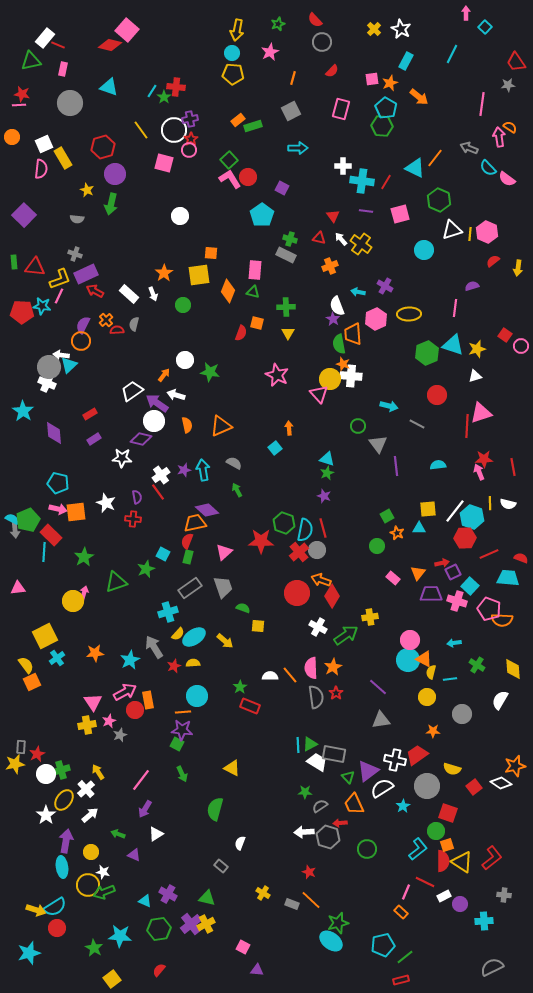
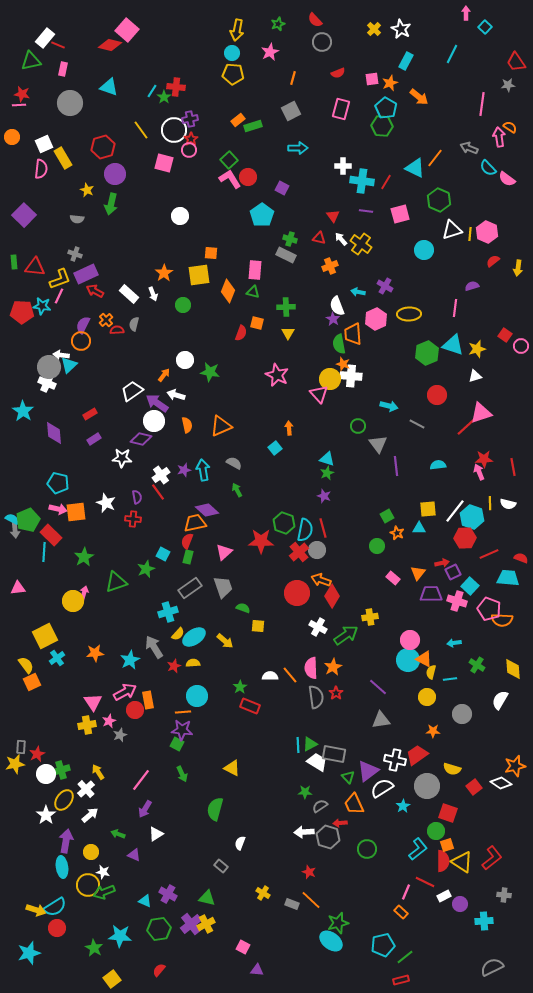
red semicircle at (332, 71): moved 6 px right, 2 px down; rotated 24 degrees clockwise
red line at (467, 426): rotated 45 degrees clockwise
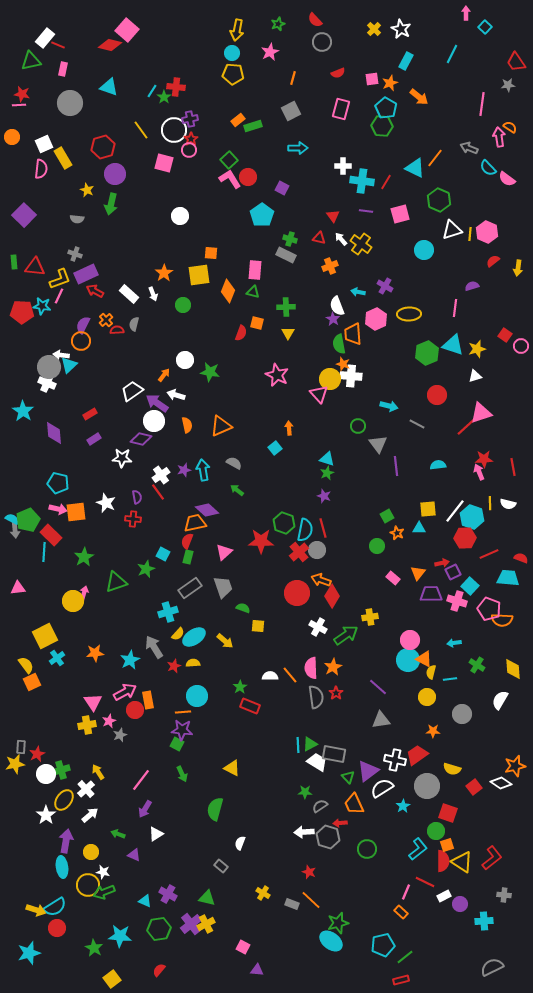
green arrow at (237, 490): rotated 24 degrees counterclockwise
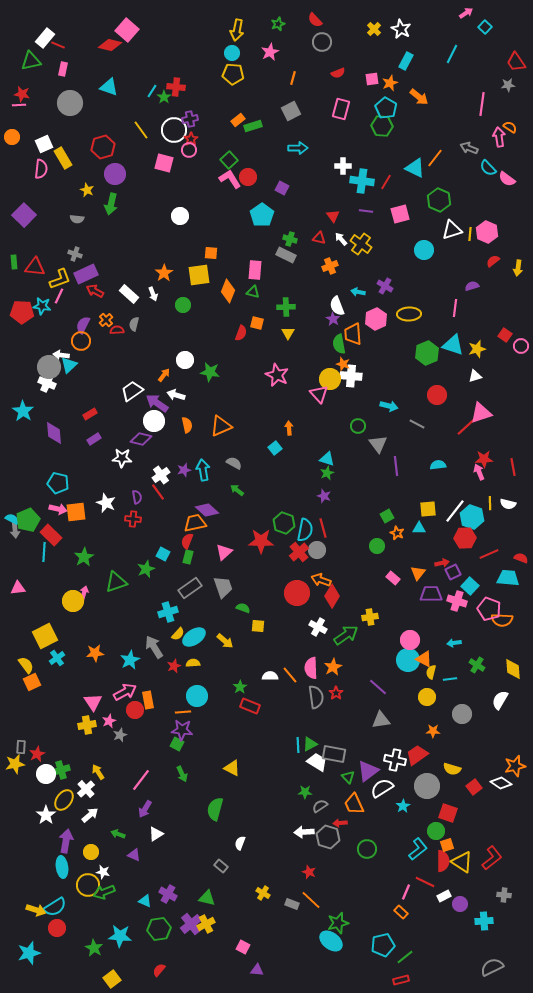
pink arrow at (466, 13): rotated 56 degrees clockwise
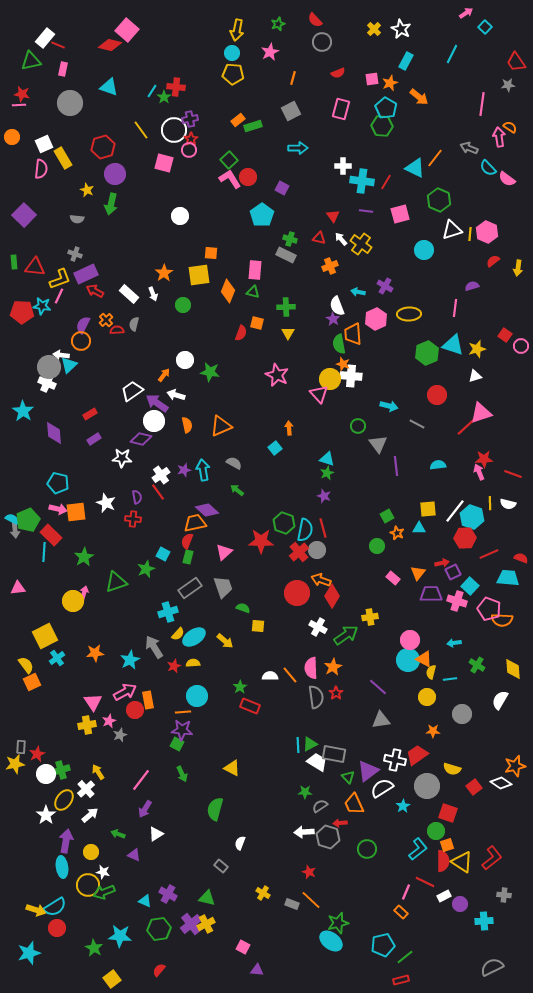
red line at (513, 467): moved 7 px down; rotated 60 degrees counterclockwise
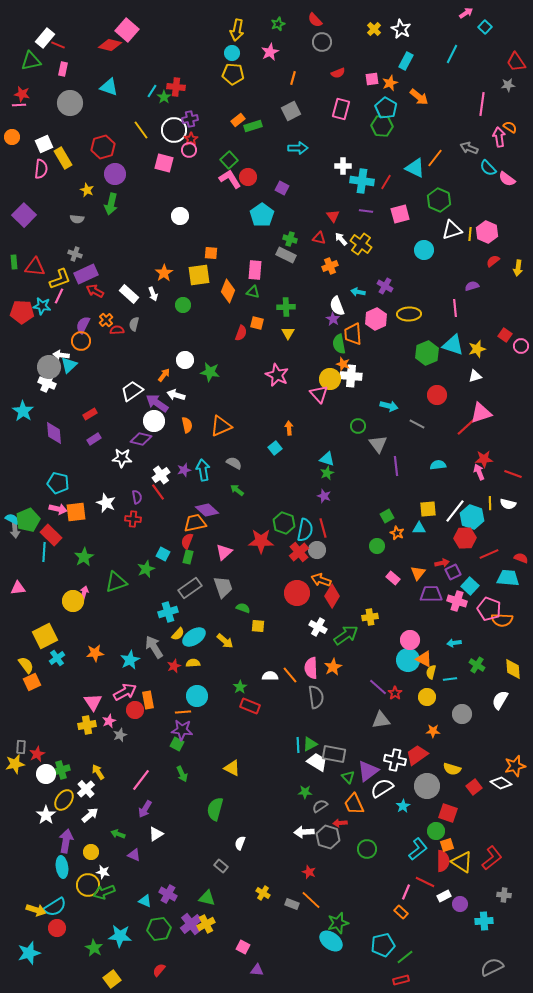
pink line at (455, 308): rotated 12 degrees counterclockwise
red star at (336, 693): moved 59 px right
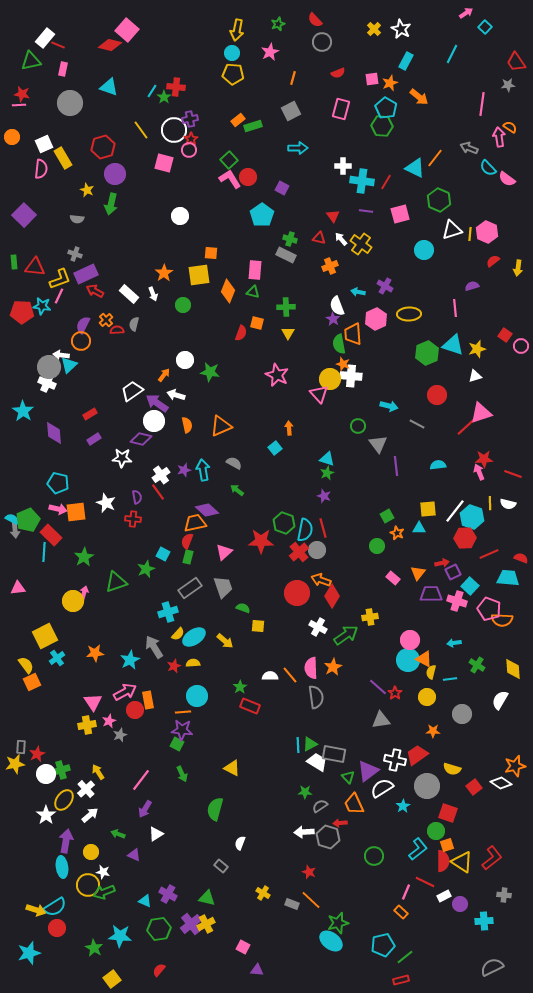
green circle at (367, 849): moved 7 px right, 7 px down
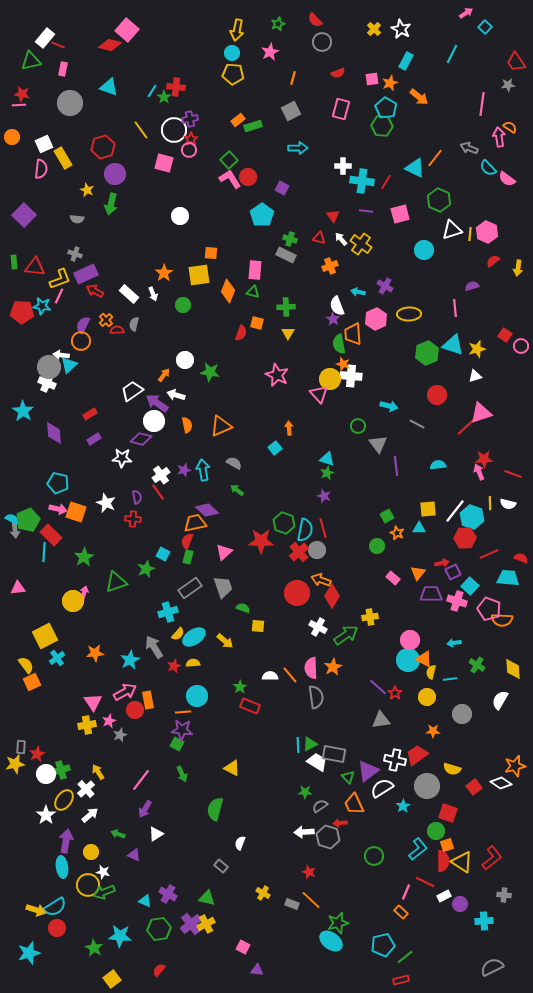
orange square at (76, 512): rotated 25 degrees clockwise
